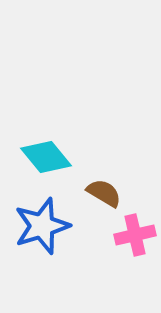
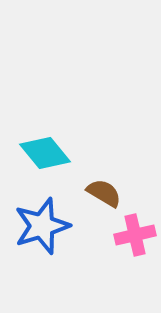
cyan diamond: moved 1 px left, 4 px up
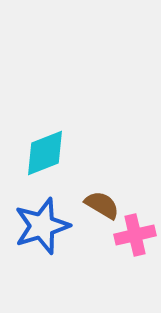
cyan diamond: rotated 72 degrees counterclockwise
brown semicircle: moved 2 px left, 12 px down
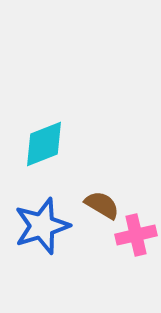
cyan diamond: moved 1 px left, 9 px up
pink cross: moved 1 px right
